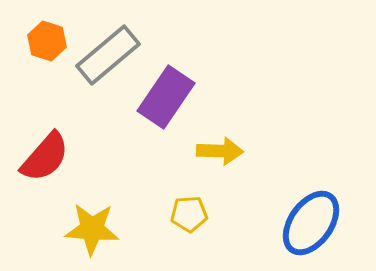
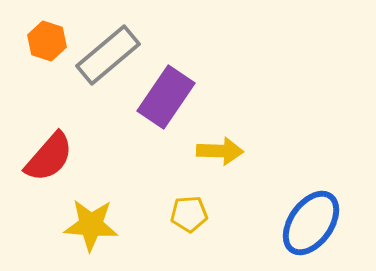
red semicircle: moved 4 px right
yellow star: moved 1 px left, 4 px up
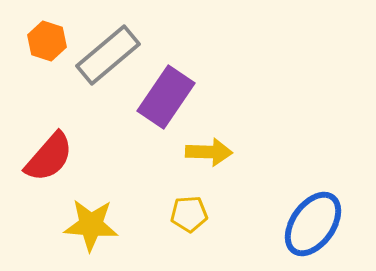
yellow arrow: moved 11 px left, 1 px down
blue ellipse: moved 2 px right, 1 px down
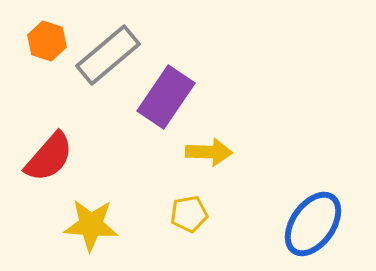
yellow pentagon: rotated 6 degrees counterclockwise
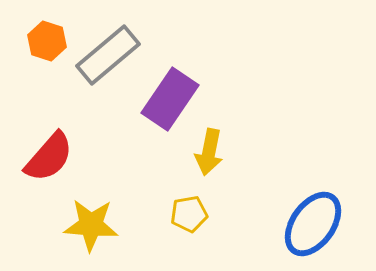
purple rectangle: moved 4 px right, 2 px down
yellow arrow: rotated 99 degrees clockwise
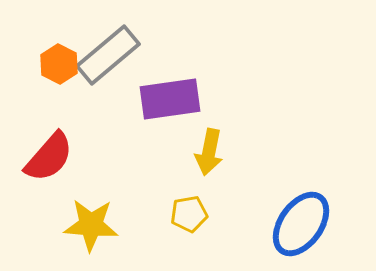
orange hexagon: moved 12 px right, 23 px down; rotated 9 degrees clockwise
purple rectangle: rotated 48 degrees clockwise
blue ellipse: moved 12 px left
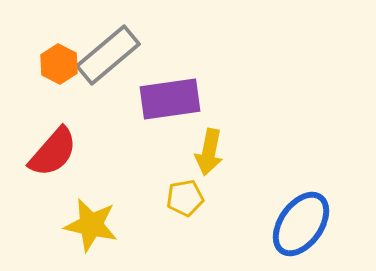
red semicircle: moved 4 px right, 5 px up
yellow pentagon: moved 4 px left, 16 px up
yellow star: rotated 8 degrees clockwise
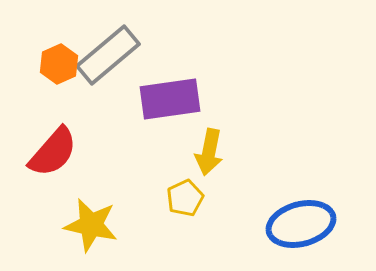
orange hexagon: rotated 9 degrees clockwise
yellow pentagon: rotated 15 degrees counterclockwise
blue ellipse: rotated 40 degrees clockwise
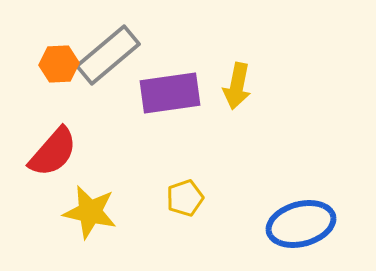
orange hexagon: rotated 21 degrees clockwise
purple rectangle: moved 6 px up
yellow arrow: moved 28 px right, 66 px up
yellow pentagon: rotated 6 degrees clockwise
yellow star: moved 1 px left, 13 px up
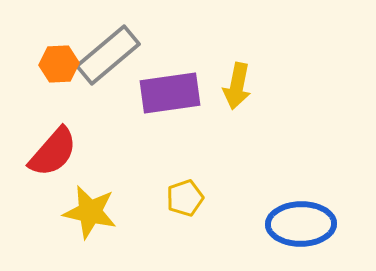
blue ellipse: rotated 14 degrees clockwise
